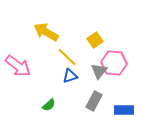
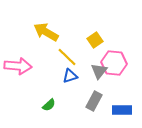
pink arrow: rotated 32 degrees counterclockwise
blue rectangle: moved 2 px left
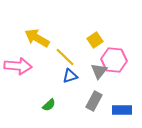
yellow arrow: moved 9 px left, 6 px down
yellow line: moved 2 px left
pink hexagon: moved 3 px up
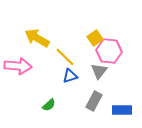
yellow square: moved 2 px up
pink hexagon: moved 5 px left, 9 px up
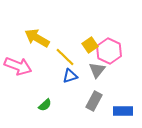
yellow square: moved 5 px left, 7 px down
pink hexagon: rotated 20 degrees clockwise
pink arrow: rotated 16 degrees clockwise
gray triangle: moved 2 px left, 1 px up
green semicircle: moved 4 px left
blue rectangle: moved 1 px right, 1 px down
